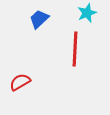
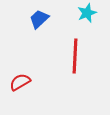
red line: moved 7 px down
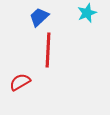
blue trapezoid: moved 2 px up
red line: moved 27 px left, 6 px up
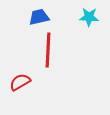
cyan star: moved 2 px right, 4 px down; rotated 24 degrees clockwise
blue trapezoid: rotated 30 degrees clockwise
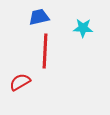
cyan star: moved 6 px left, 11 px down
red line: moved 3 px left, 1 px down
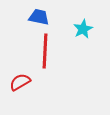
blue trapezoid: rotated 25 degrees clockwise
cyan star: moved 1 px down; rotated 30 degrees counterclockwise
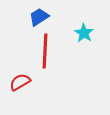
blue trapezoid: rotated 45 degrees counterclockwise
cyan star: moved 1 px right, 4 px down; rotated 12 degrees counterclockwise
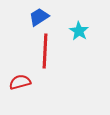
cyan star: moved 5 px left, 2 px up
red semicircle: rotated 15 degrees clockwise
